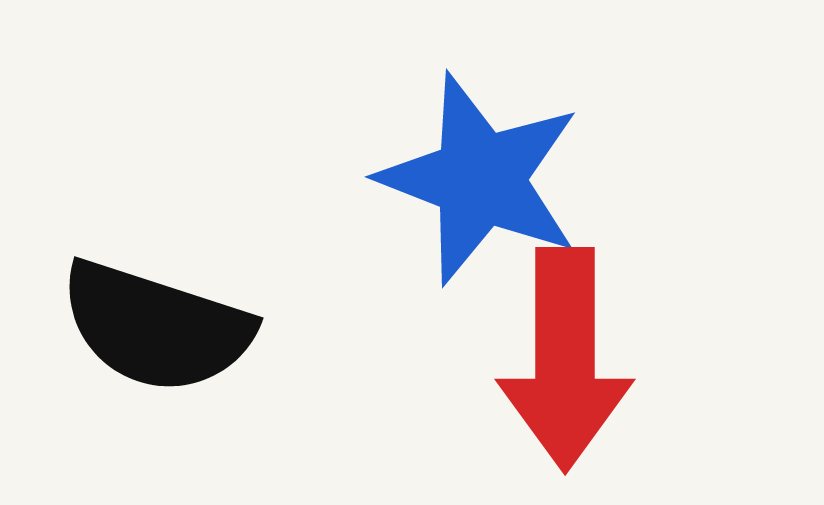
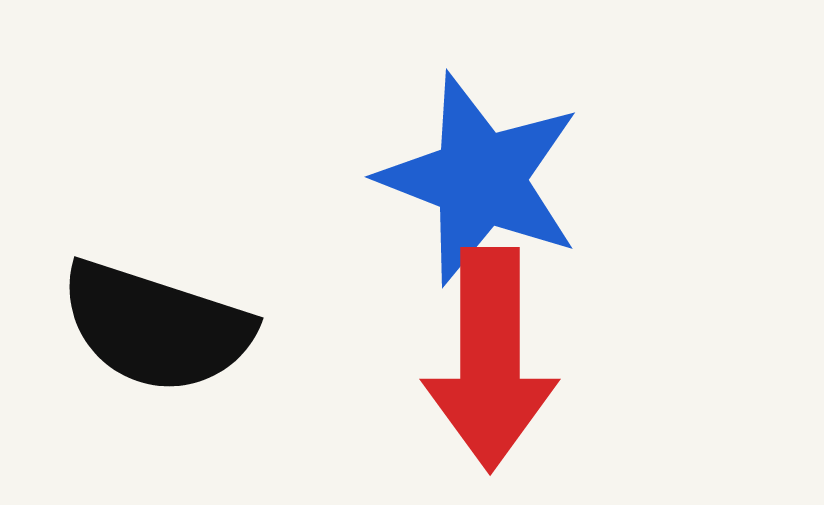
red arrow: moved 75 px left
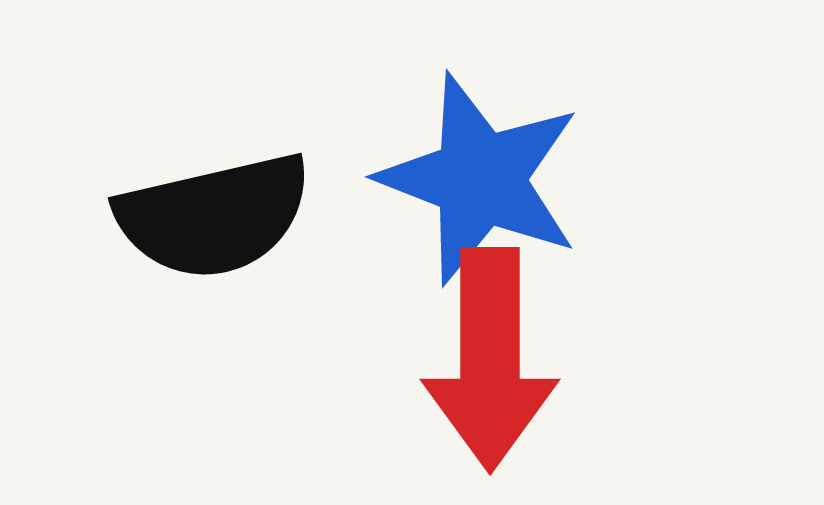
black semicircle: moved 58 px right, 111 px up; rotated 31 degrees counterclockwise
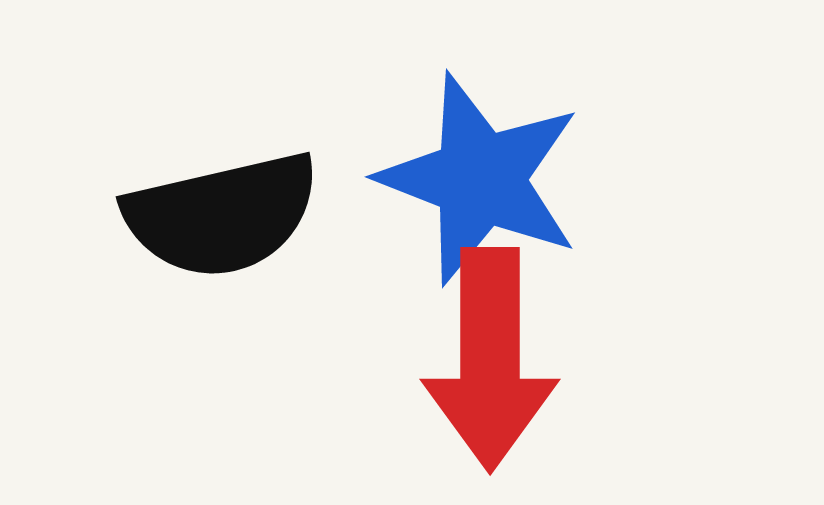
black semicircle: moved 8 px right, 1 px up
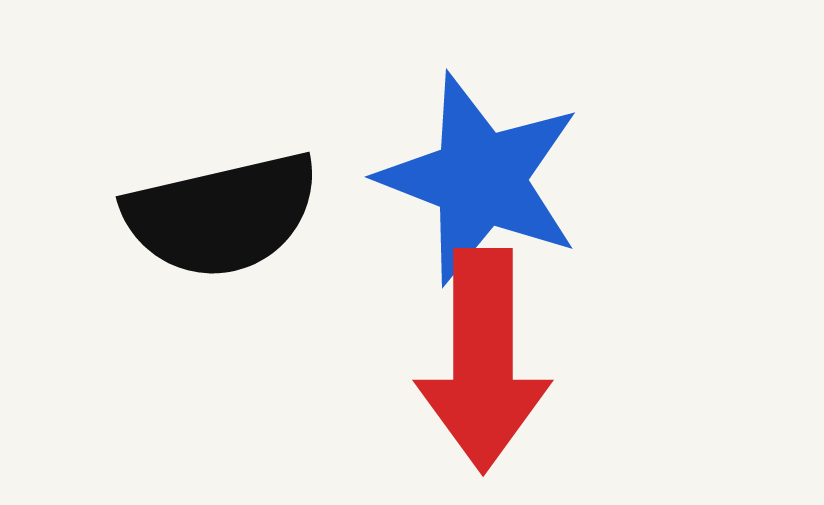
red arrow: moved 7 px left, 1 px down
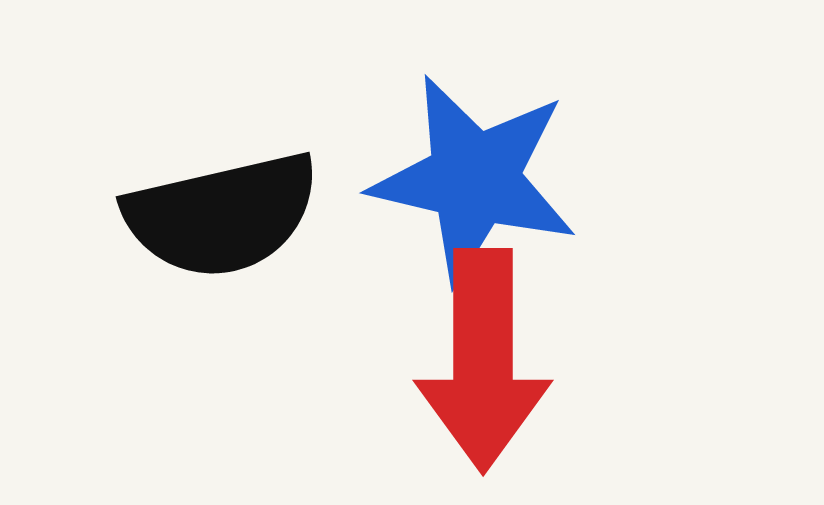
blue star: moved 6 px left; rotated 8 degrees counterclockwise
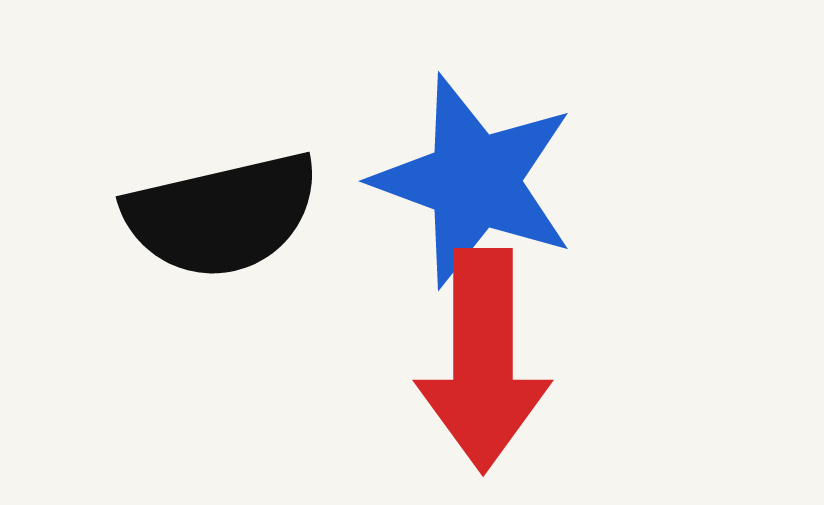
blue star: moved 2 px down; rotated 7 degrees clockwise
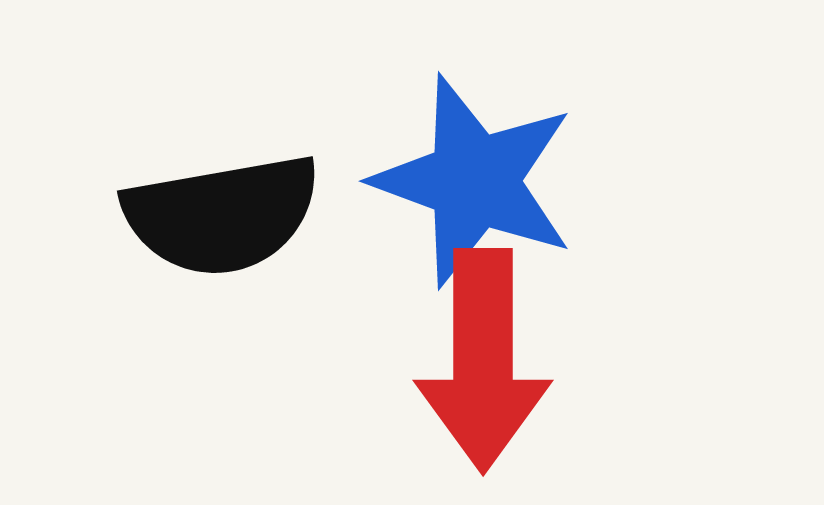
black semicircle: rotated 3 degrees clockwise
